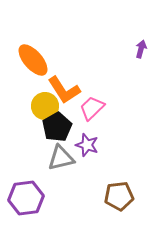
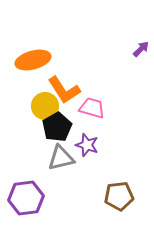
purple arrow: rotated 30 degrees clockwise
orange ellipse: rotated 64 degrees counterclockwise
pink trapezoid: rotated 60 degrees clockwise
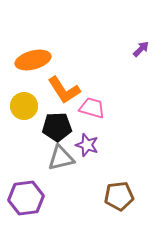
yellow circle: moved 21 px left
black pentagon: rotated 28 degrees clockwise
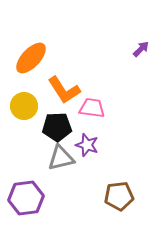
orange ellipse: moved 2 px left, 2 px up; rotated 32 degrees counterclockwise
pink trapezoid: rotated 8 degrees counterclockwise
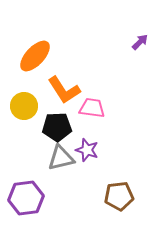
purple arrow: moved 1 px left, 7 px up
orange ellipse: moved 4 px right, 2 px up
purple star: moved 5 px down
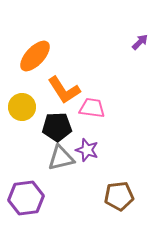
yellow circle: moved 2 px left, 1 px down
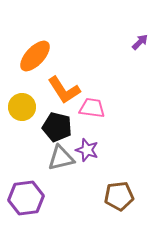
black pentagon: rotated 16 degrees clockwise
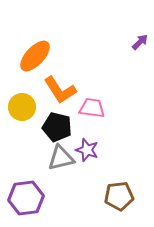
orange L-shape: moved 4 px left
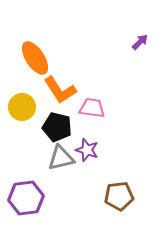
orange ellipse: moved 2 px down; rotated 76 degrees counterclockwise
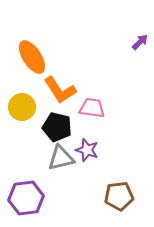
orange ellipse: moved 3 px left, 1 px up
